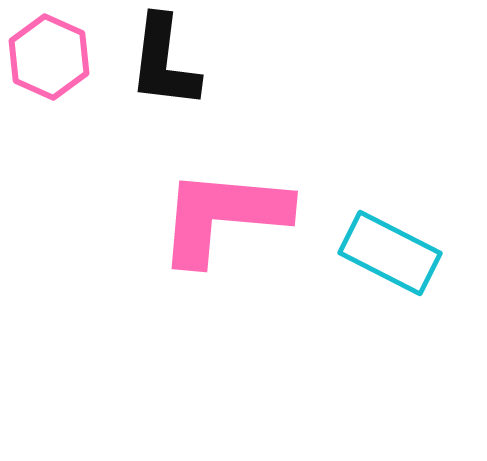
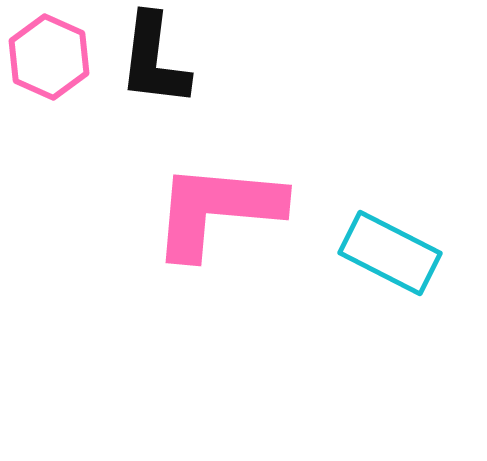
black L-shape: moved 10 px left, 2 px up
pink L-shape: moved 6 px left, 6 px up
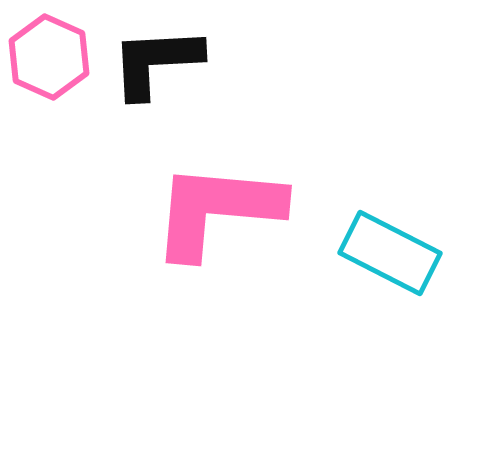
black L-shape: moved 2 px right, 2 px down; rotated 80 degrees clockwise
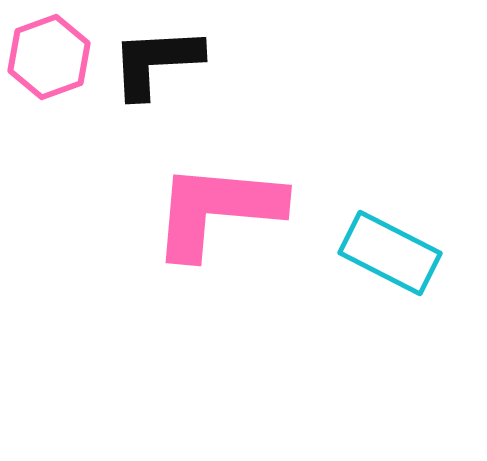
pink hexagon: rotated 16 degrees clockwise
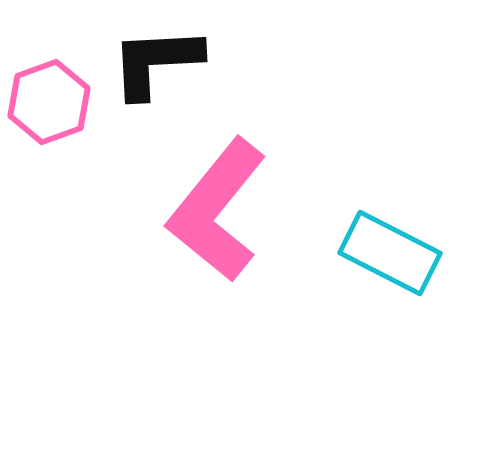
pink hexagon: moved 45 px down
pink L-shape: rotated 56 degrees counterclockwise
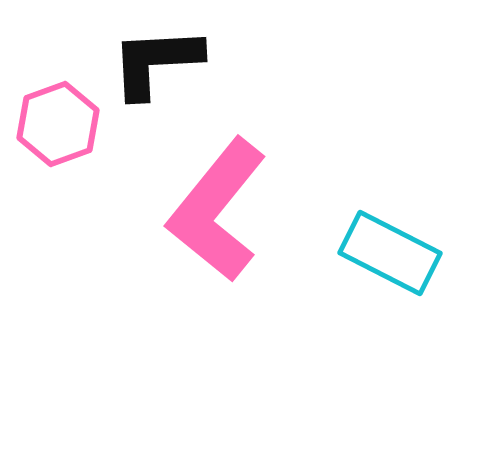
pink hexagon: moved 9 px right, 22 px down
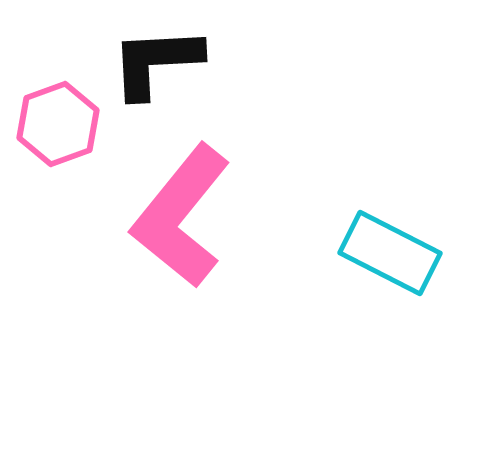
pink L-shape: moved 36 px left, 6 px down
